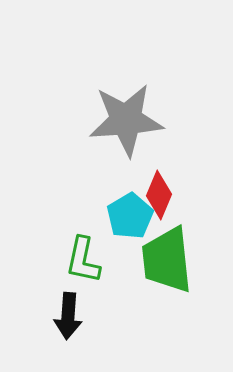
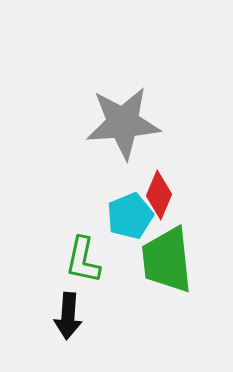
gray star: moved 3 px left, 3 px down
cyan pentagon: rotated 9 degrees clockwise
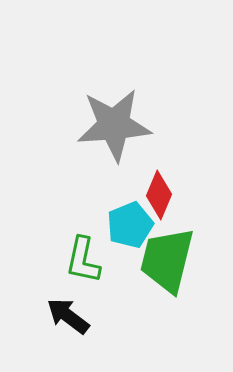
gray star: moved 9 px left, 2 px down
cyan pentagon: moved 9 px down
green trapezoid: rotated 20 degrees clockwise
black arrow: rotated 123 degrees clockwise
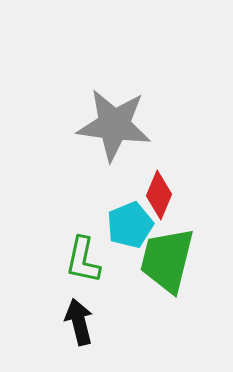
gray star: rotated 12 degrees clockwise
black arrow: moved 11 px right, 6 px down; rotated 39 degrees clockwise
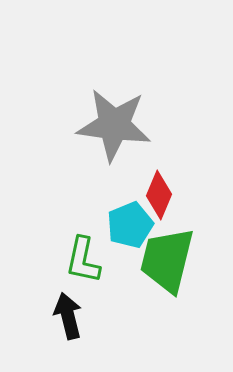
black arrow: moved 11 px left, 6 px up
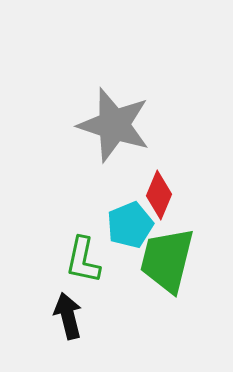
gray star: rotated 10 degrees clockwise
